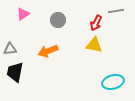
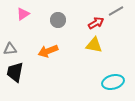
gray line: rotated 21 degrees counterclockwise
red arrow: rotated 147 degrees counterclockwise
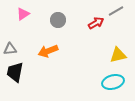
yellow triangle: moved 24 px right, 10 px down; rotated 24 degrees counterclockwise
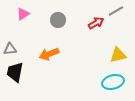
orange arrow: moved 1 px right, 3 px down
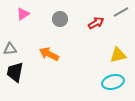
gray line: moved 5 px right, 1 px down
gray circle: moved 2 px right, 1 px up
orange arrow: rotated 48 degrees clockwise
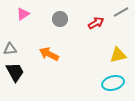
black trapezoid: rotated 140 degrees clockwise
cyan ellipse: moved 1 px down
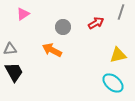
gray line: rotated 42 degrees counterclockwise
gray circle: moved 3 px right, 8 px down
orange arrow: moved 3 px right, 4 px up
black trapezoid: moved 1 px left
cyan ellipse: rotated 55 degrees clockwise
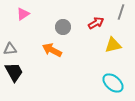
yellow triangle: moved 5 px left, 10 px up
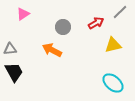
gray line: moved 1 px left; rotated 28 degrees clockwise
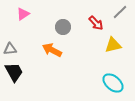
red arrow: rotated 77 degrees clockwise
